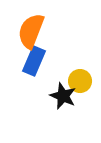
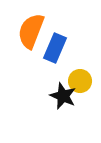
blue rectangle: moved 21 px right, 13 px up
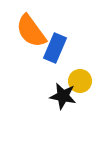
orange semicircle: rotated 57 degrees counterclockwise
black star: rotated 12 degrees counterclockwise
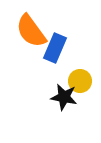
black star: moved 1 px right, 1 px down
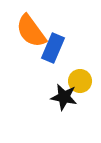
blue rectangle: moved 2 px left
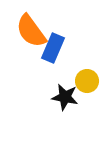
yellow circle: moved 7 px right
black star: moved 1 px right
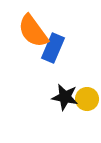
orange semicircle: moved 2 px right
yellow circle: moved 18 px down
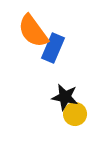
yellow circle: moved 12 px left, 15 px down
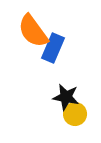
black star: moved 1 px right
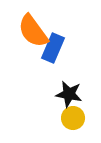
black star: moved 3 px right, 3 px up
yellow circle: moved 2 px left, 4 px down
